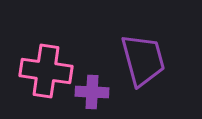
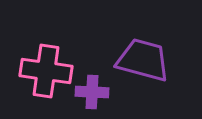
purple trapezoid: rotated 60 degrees counterclockwise
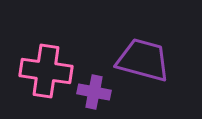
purple cross: moved 2 px right; rotated 8 degrees clockwise
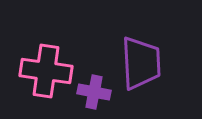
purple trapezoid: moved 2 px left, 3 px down; rotated 72 degrees clockwise
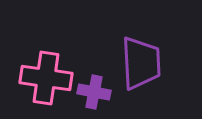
pink cross: moved 7 px down
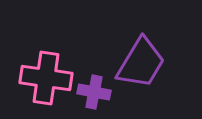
purple trapezoid: rotated 34 degrees clockwise
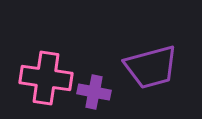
purple trapezoid: moved 10 px right, 4 px down; rotated 44 degrees clockwise
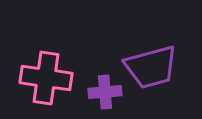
purple cross: moved 11 px right; rotated 16 degrees counterclockwise
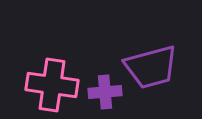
pink cross: moved 6 px right, 7 px down
